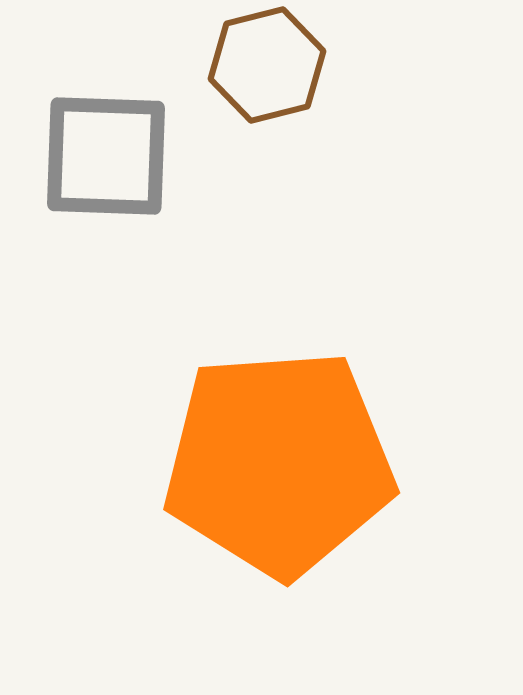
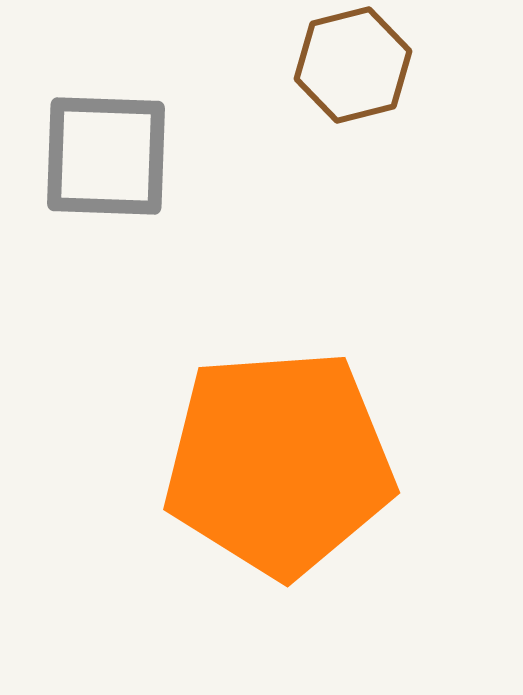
brown hexagon: moved 86 px right
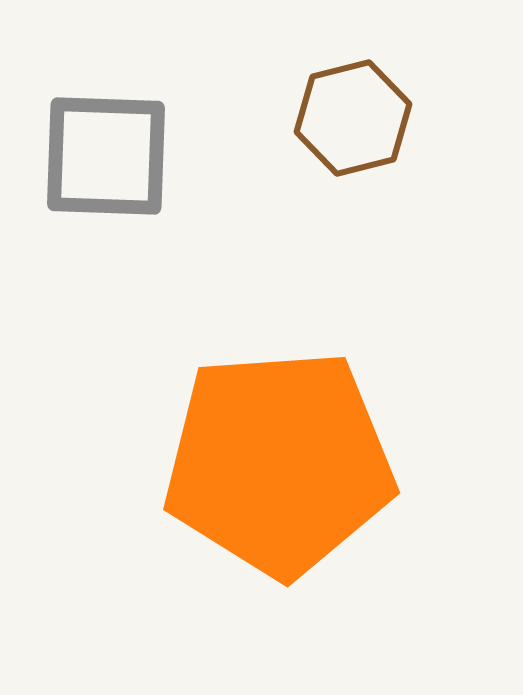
brown hexagon: moved 53 px down
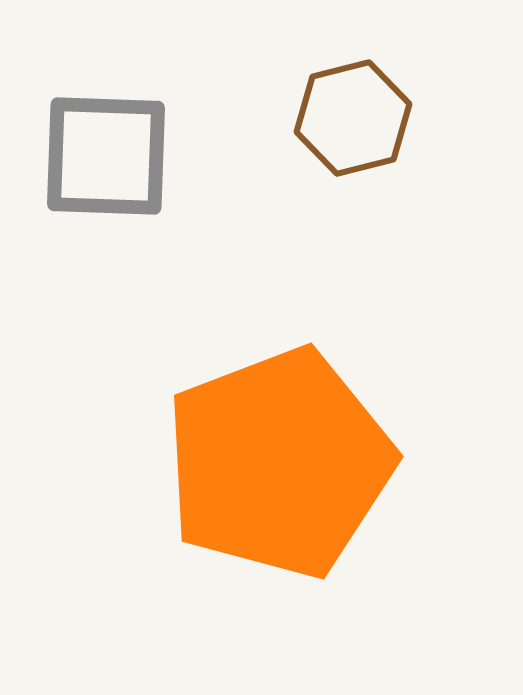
orange pentagon: rotated 17 degrees counterclockwise
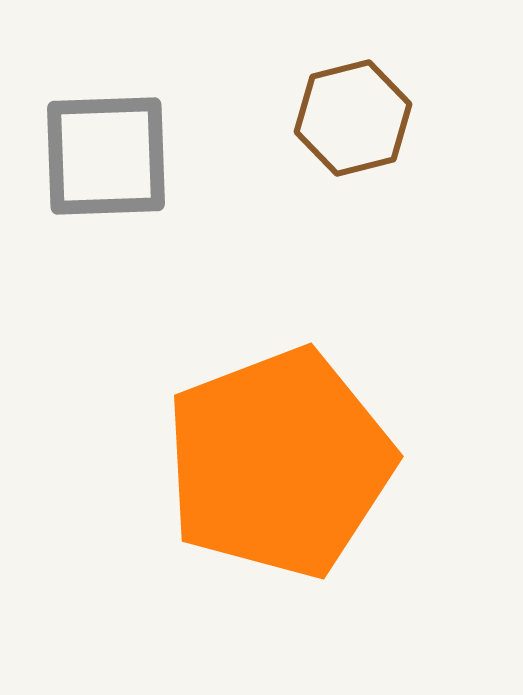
gray square: rotated 4 degrees counterclockwise
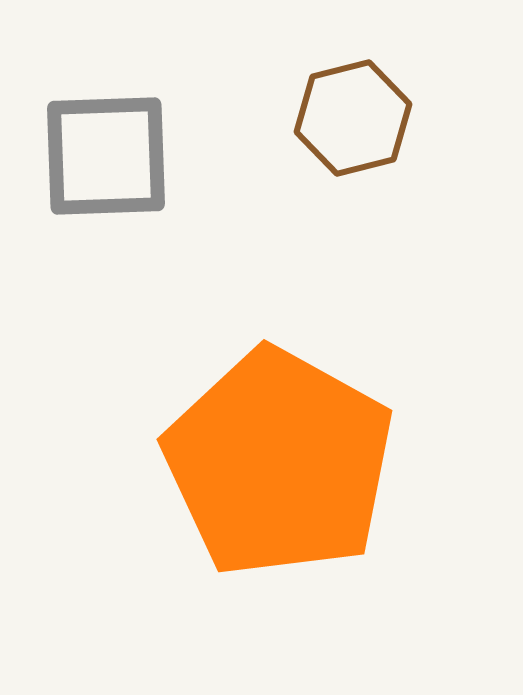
orange pentagon: rotated 22 degrees counterclockwise
